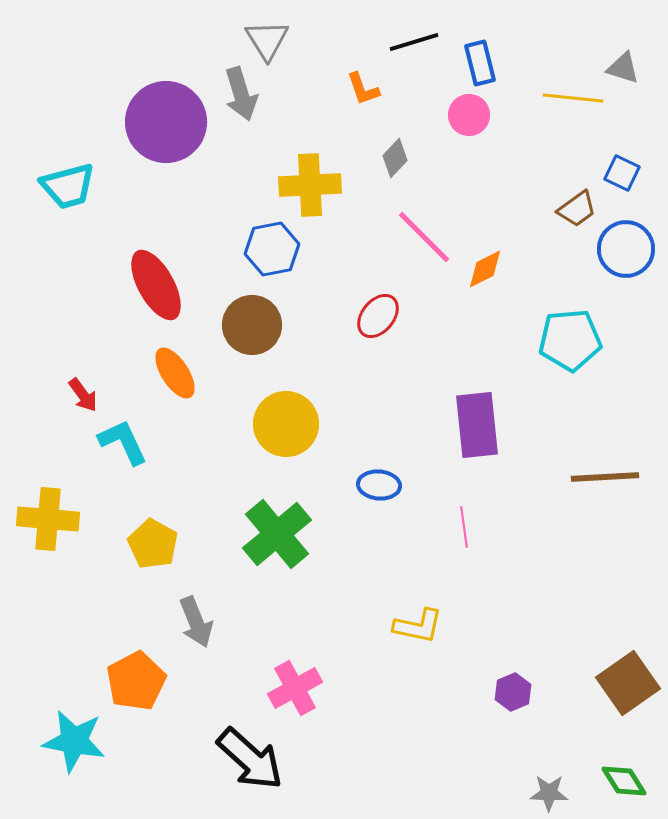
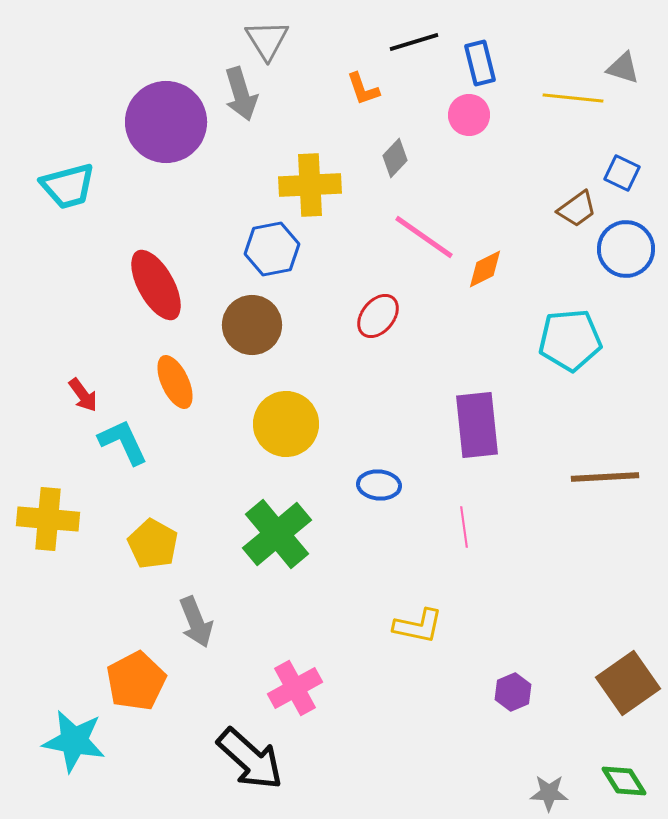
pink line at (424, 237): rotated 10 degrees counterclockwise
orange ellipse at (175, 373): moved 9 px down; rotated 8 degrees clockwise
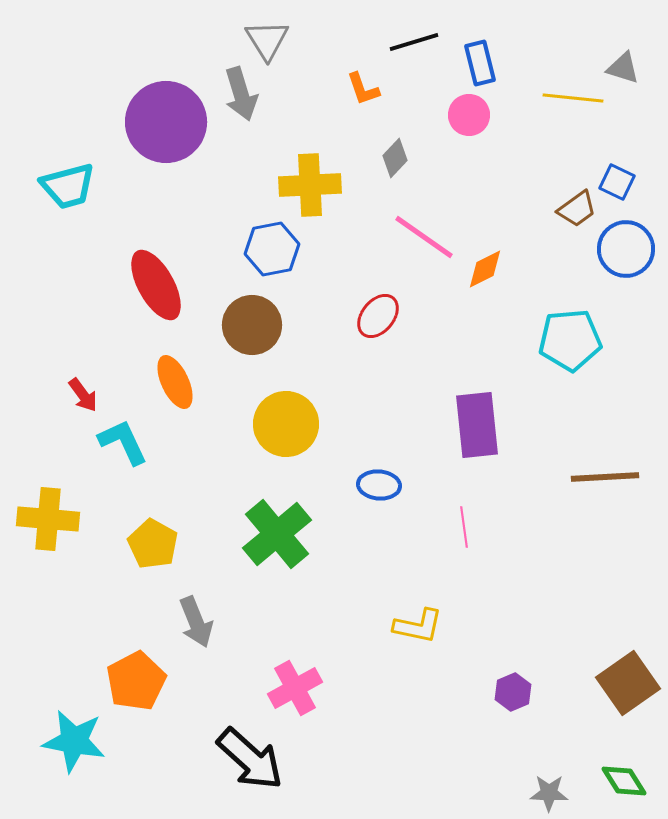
blue square at (622, 173): moved 5 px left, 9 px down
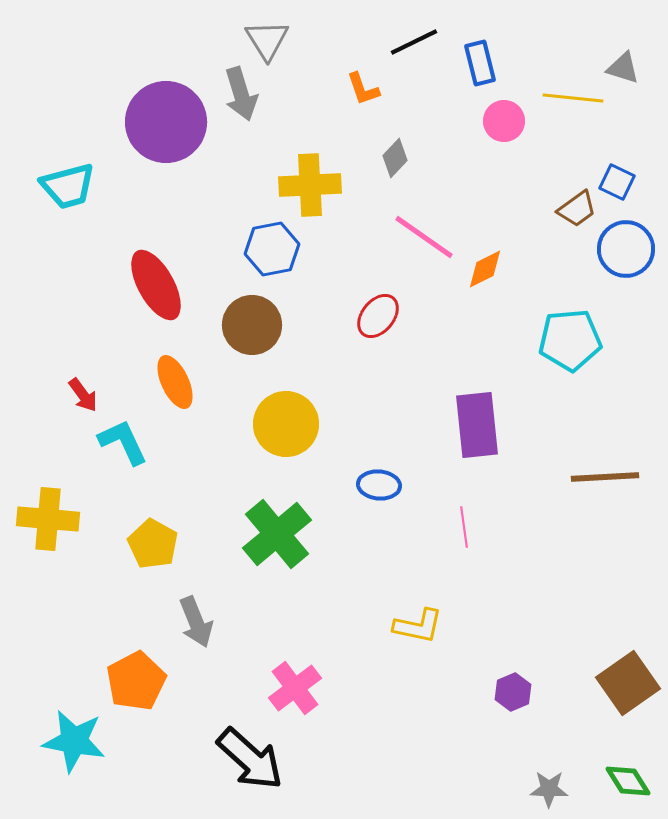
black line at (414, 42): rotated 9 degrees counterclockwise
pink circle at (469, 115): moved 35 px right, 6 px down
pink cross at (295, 688): rotated 8 degrees counterclockwise
green diamond at (624, 781): moved 4 px right
gray star at (549, 793): moved 4 px up
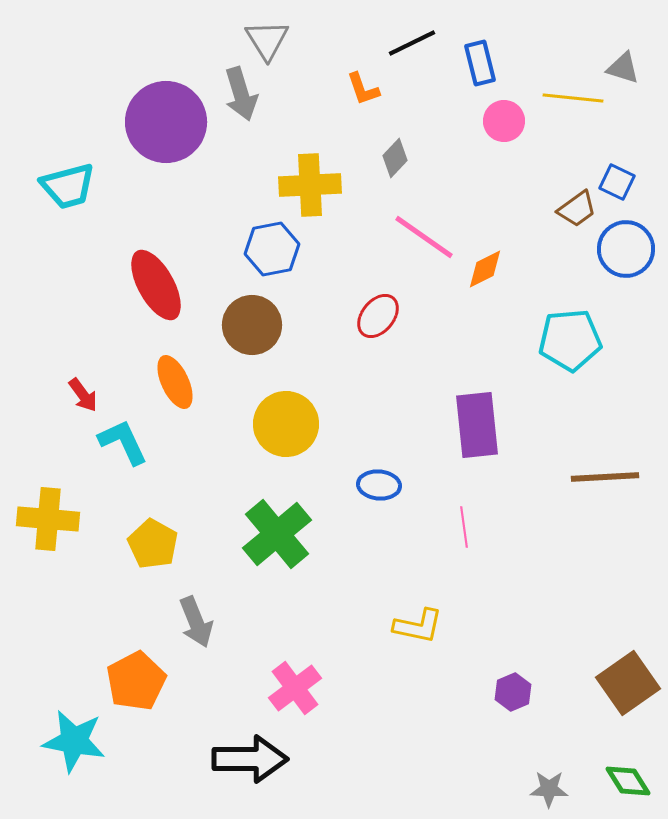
black line at (414, 42): moved 2 px left, 1 px down
black arrow at (250, 759): rotated 42 degrees counterclockwise
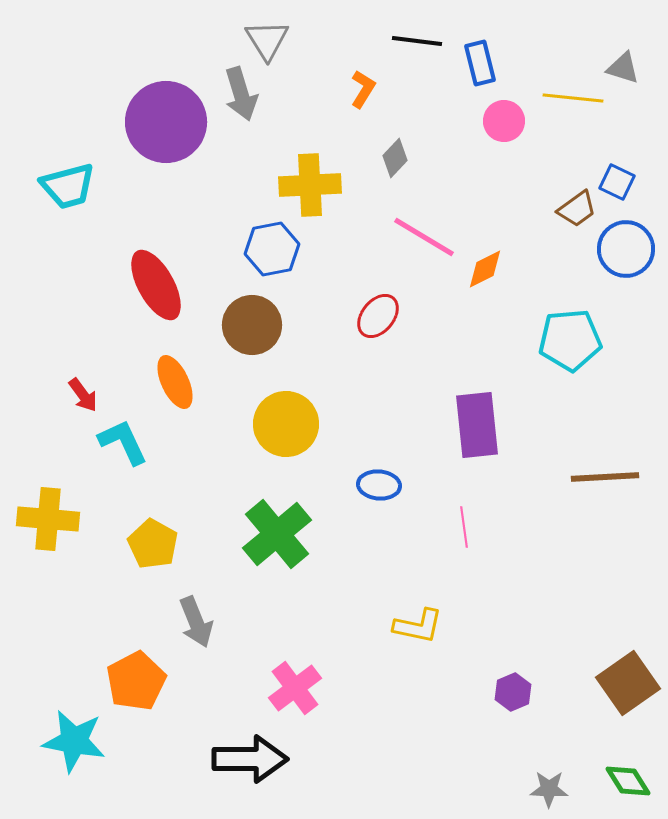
black line at (412, 43): moved 5 px right, 2 px up; rotated 33 degrees clockwise
orange L-shape at (363, 89): rotated 129 degrees counterclockwise
pink line at (424, 237): rotated 4 degrees counterclockwise
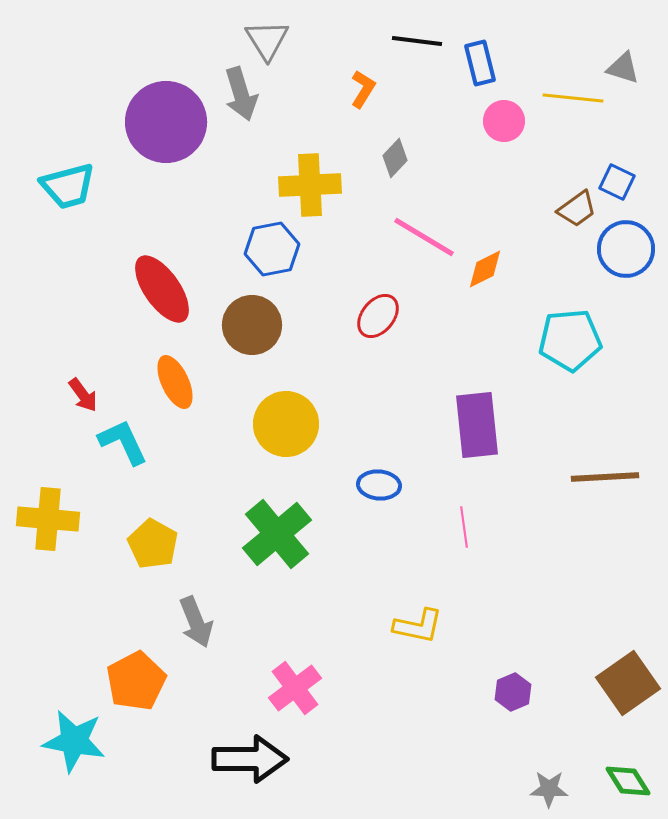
red ellipse at (156, 285): moved 6 px right, 4 px down; rotated 6 degrees counterclockwise
